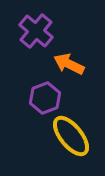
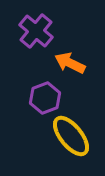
orange arrow: moved 1 px right, 1 px up
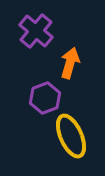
orange arrow: rotated 80 degrees clockwise
yellow ellipse: rotated 15 degrees clockwise
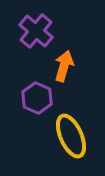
orange arrow: moved 6 px left, 3 px down
purple hexagon: moved 8 px left; rotated 16 degrees counterclockwise
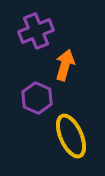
purple cross: rotated 28 degrees clockwise
orange arrow: moved 1 px right, 1 px up
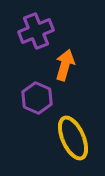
yellow ellipse: moved 2 px right, 2 px down
